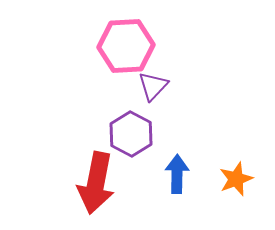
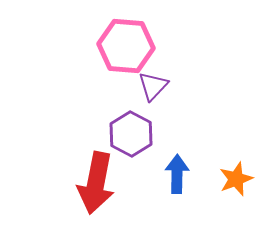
pink hexagon: rotated 8 degrees clockwise
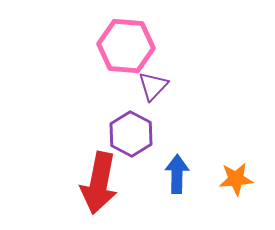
orange star: rotated 16 degrees clockwise
red arrow: moved 3 px right
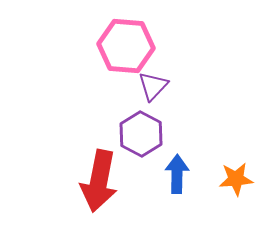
purple hexagon: moved 10 px right
red arrow: moved 2 px up
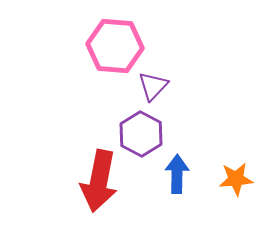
pink hexagon: moved 11 px left
